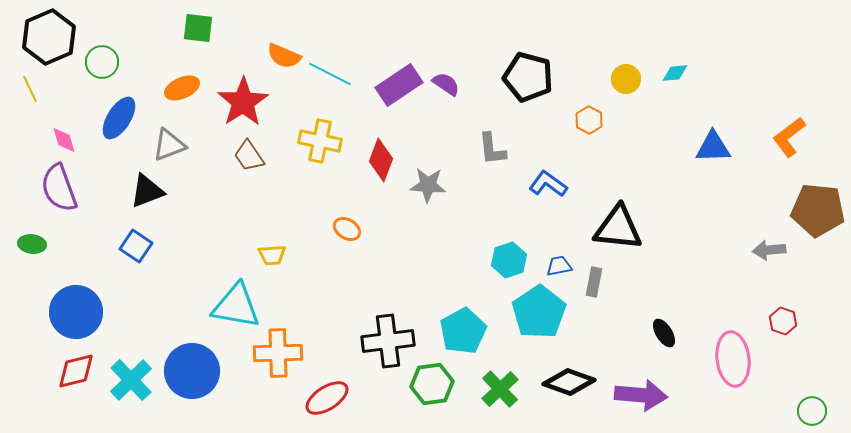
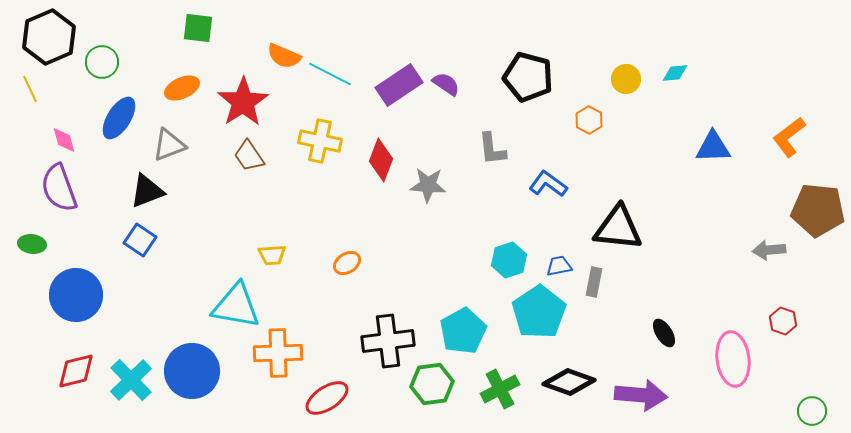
orange ellipse at (347, 229): moved 34 px down; rotated 64 degrees counterclockwise
blue square at (136, 246): moved 4 px right, 6 px up
blue circle at (76, 312): moved 17 px up
green cross at (500, 389): rotated 15 degrees clockwise
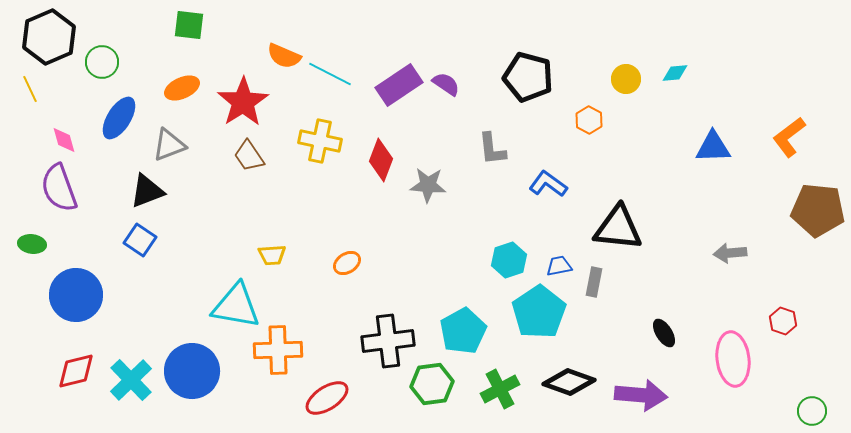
green square at (198, 28): moved 9 px left, 3 px up
gray arrow at (769, 250): moved 39 px left, 3 px down
orange cross at (278, 353): moved 3 px up
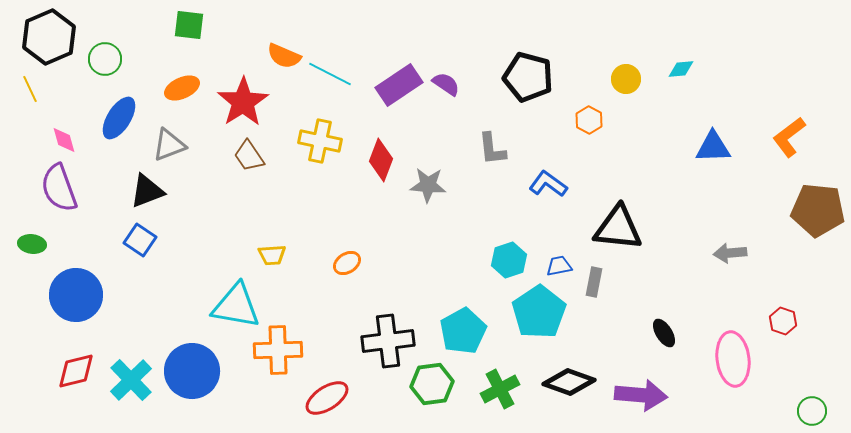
green circle at (102, 62): moved 3 px right, 3 px up
cyan diamond at (675, 73): moved 6 px right, 4 px up
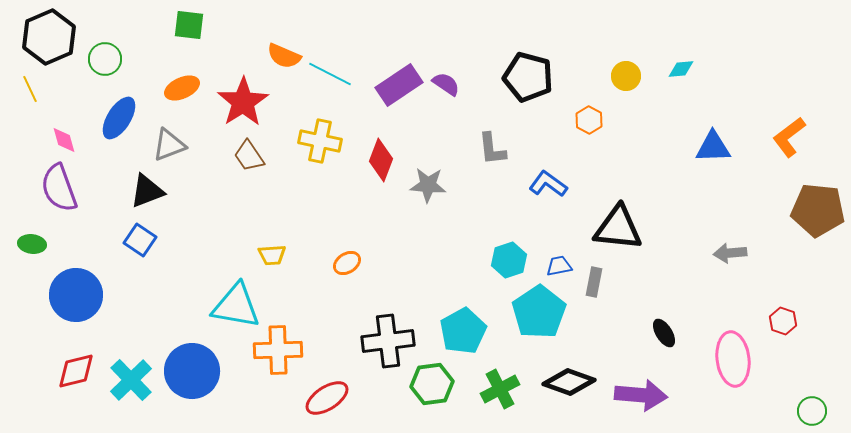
yellow circle at (626, 79): moved 3 px up
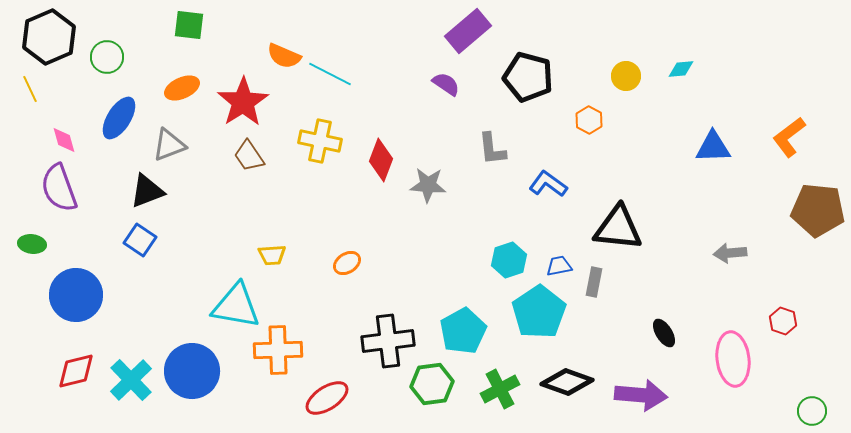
green circle at (105, 59): moved 2 px right, 2 px up
purple rectangle at (399, 85): moved 69 px right, 54 px up; rotated 6 degrees counterclockwise
black diamond at (569, 382): moved 2 px left
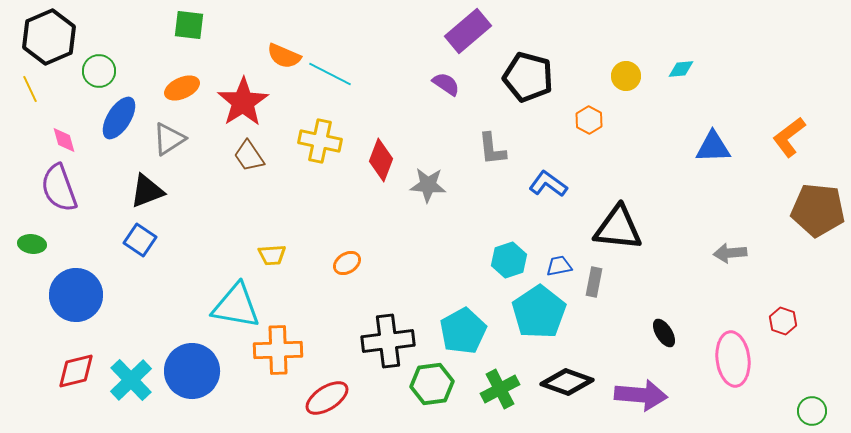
green circle at (107, 57): moved 8 px left, 14 px down
gray triangle at (169, 145): moved 6 px up; rotated 12 degrees counterclockwise
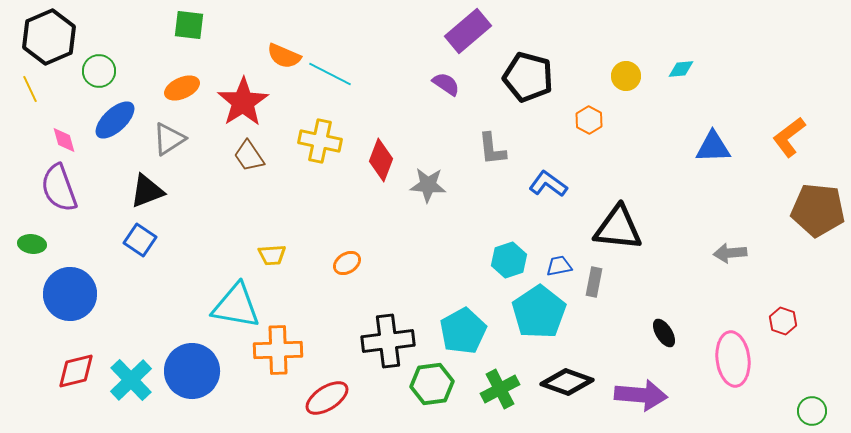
blue ellipse at (119, 118): moved 4 px left, 2 px down; rotated 15 degrees clockwise
blue circle at (76, 295): moved 6 px left, 1 px up
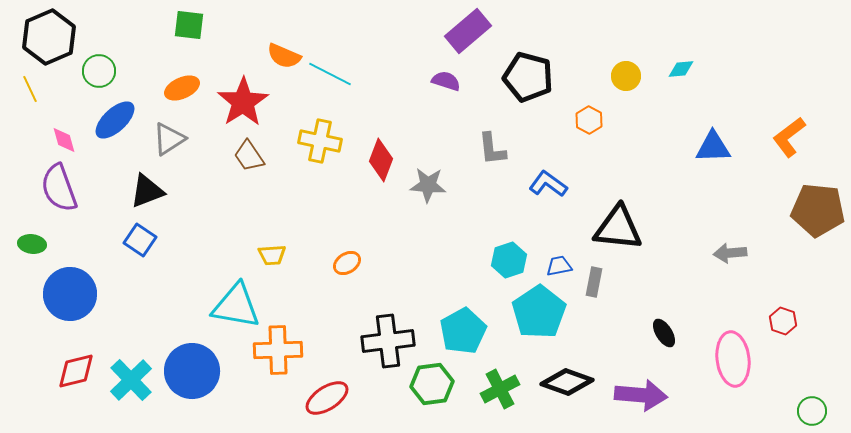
purple semicircle at (446, 84): moved 3 px up; rotated 16 degrees counterclockwise
